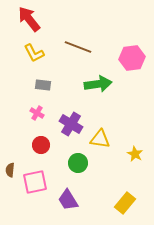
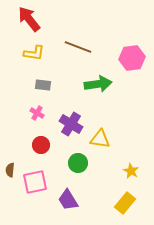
yellow L-shape: rotated 55 degrees counterclockwise
yellow star: moved 4 px left, 17 px down
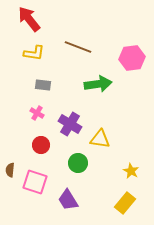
purple cross: moved 1 px left
pink square: rotated 30 degrees clockwise
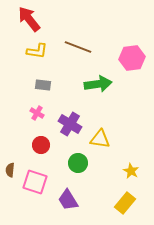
yellow L-shape: moved 3 px right, 2 px up
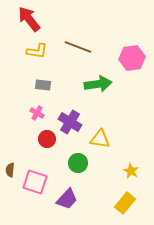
purple cross: moved 2 px up
red circle: moved 6 px right, 6 px up
purple trapezoid: moved 1 px left, 1 px up; rotated 105 degrees counterclockwise
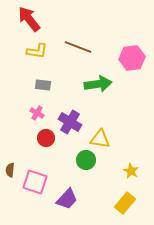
red circle: moved 1 px left, 1 px up
green circle: moved 8 px right, 3 px up
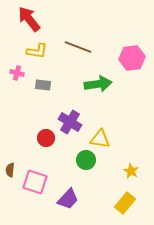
pink cross: moved 20 px left, 40 px up; rotated 16 degrees counterclockwise
purple trapezoid: moved 1 px right
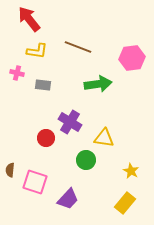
yellow triangle: moved 4 px right, 1 px up
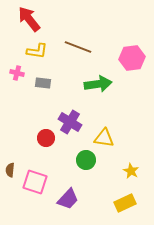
gray rectangle: moved 2 px up
yellow rectangle: rotated 25 degrees clockwise
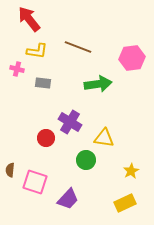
pink cross: moved 4 px up
yellow star: rotated 14 degrees clockwise
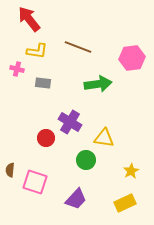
purple trapezoid: moved 8 px right
